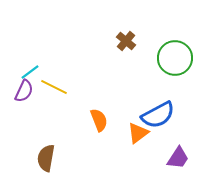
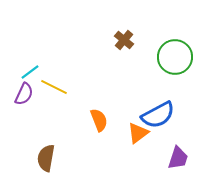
brown cross: moved 2 px left, 1 px up
green circle: moved 1 px up
purple semicircle: moved 3 px down
purple trapezoid: rotated 15 degrees counterclockwise
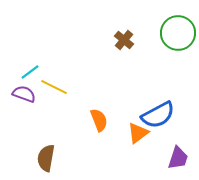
green circle: moved 3 px right, 24 px up
purple semicircle: rotated 95 degrees counterclockwise
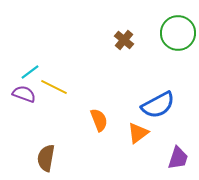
blue semicircle: moved 10 px up
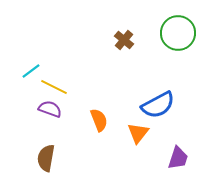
cyan line: moved 1 px right, 1 px up
purple semicircle: moved 26 px right, 15 px down
orange triangle: rotated 15 degrees counterclockwise
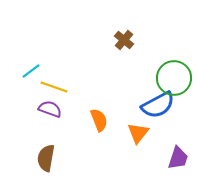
green circle: moved 4 px left, 45 px down
yellow line: rotated 8 degrees counterclockwise
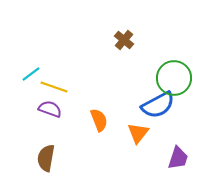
cyan line: moved 3 px down
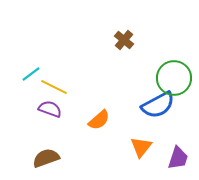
yellow line: rotated 8 degrees clockwise
orange semicircle: rotated 70 degrees clockwise
orange triangle: moved 3 px right, 14 px down
brown semicircle: rotated 60 degrees clockwise
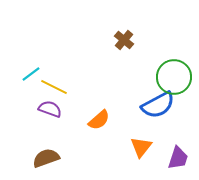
green circle: moved 1 px up
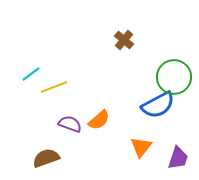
yellow line: rotated 48 degrees counterclockwise
purple semicircle: moved 20 px right, 15 px down
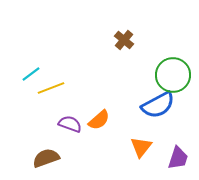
green circle: moved 1 px left, 2 px up
yellow line: moved 3 px left, 1 px down
